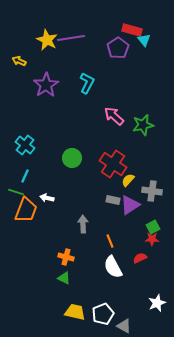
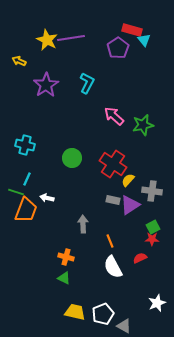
cyan cross: rotated 24 degrees counterclockwise
cyan line: moved 2 px right, 3 px down
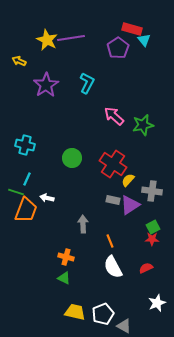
red rectangle: moved 1 px up
red semicircle: moved 6 px right, 10 px down
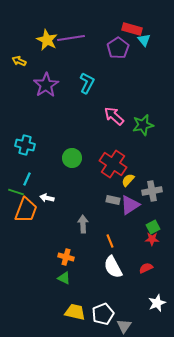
gray cross: rotated 18 degrees counterclockwise
gray triangle: rotated 35 degrees clockwise
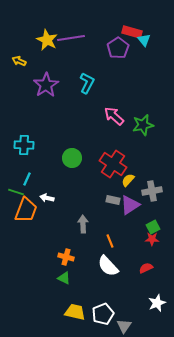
red rectangle: moved 3 px down
cyan cross: moved 1 px left; rotated 12 degrees counterclockwise
white semicircle: moved 5 px left, 1 px up; rotated 15 degrees counterclockwise
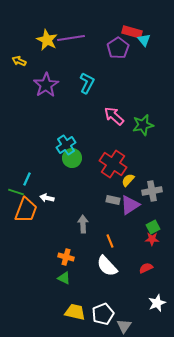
cyan cross: moved 42 px right; rotated 36 degrees counterclockwise
white semicircle: moved 1 px left
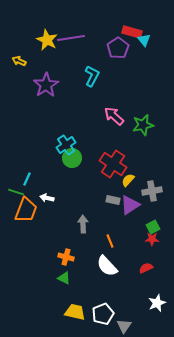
cyan L-shape: moved 5 px right, 7 px up
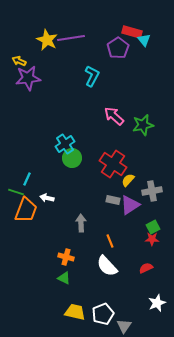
purple star: moved 18 px left, 7 px up; rotated 25 degrees clockwise
cyan cross: moved 1 px left, 1 px up
gray arrow: moved 2 px left, 1 px up
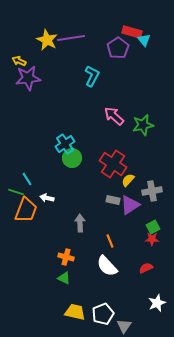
cyan line: rotated 56 degrees counterclockwise
gray arrow: moved 1 px left
